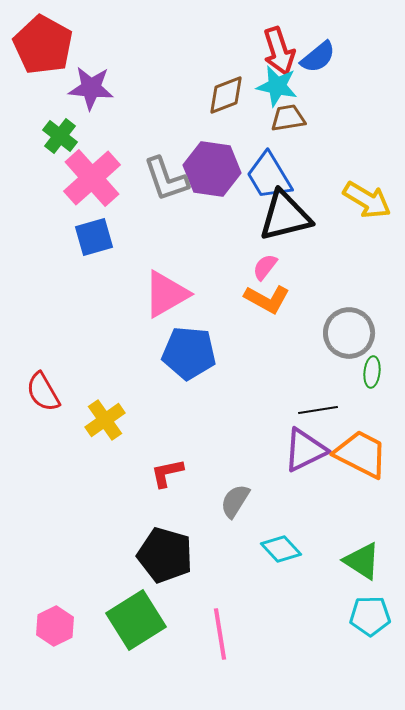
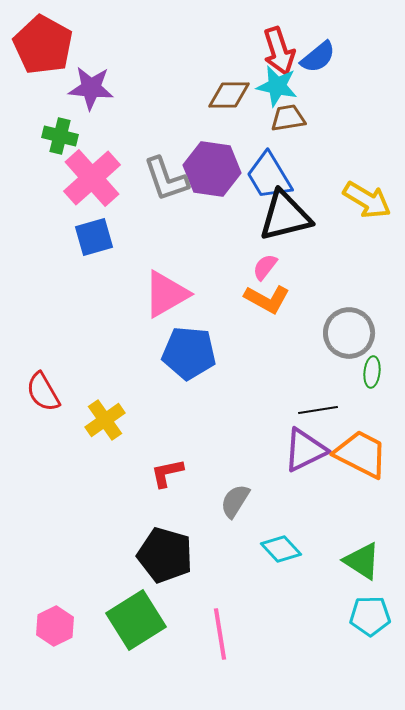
brown diamond: moved 3 px right; rotated 21 degrees clockwise
green cross: rotated 24 degrees counterclockwise
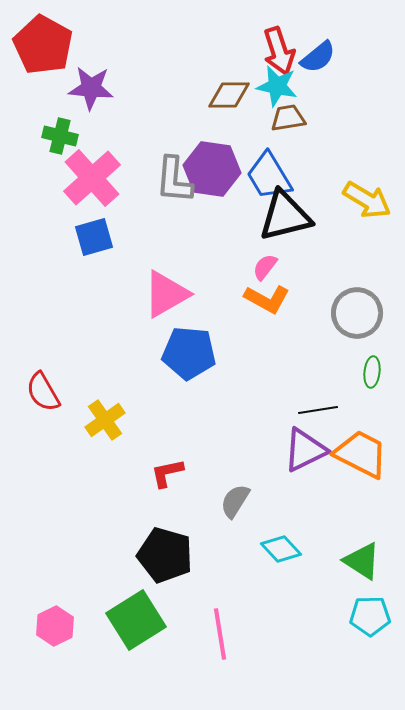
gray L-shape: moved 8 px right, 1 px down; rotated 24 degrees clockwise
gray circle: moved 8 px right, 20 px up
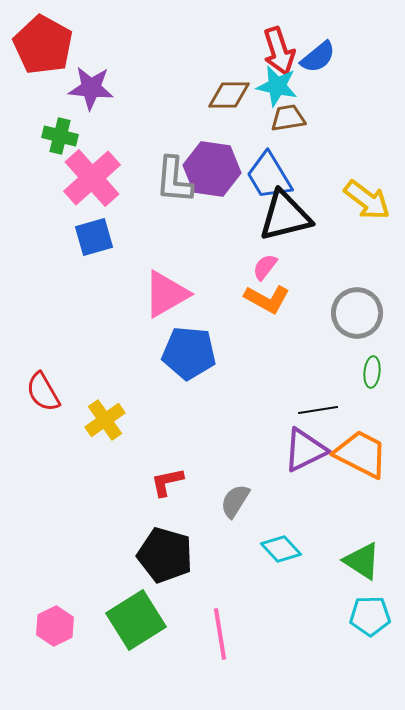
yellow arrow: rotated 6 degrees clockwise
red L-shape: moved 9 px down
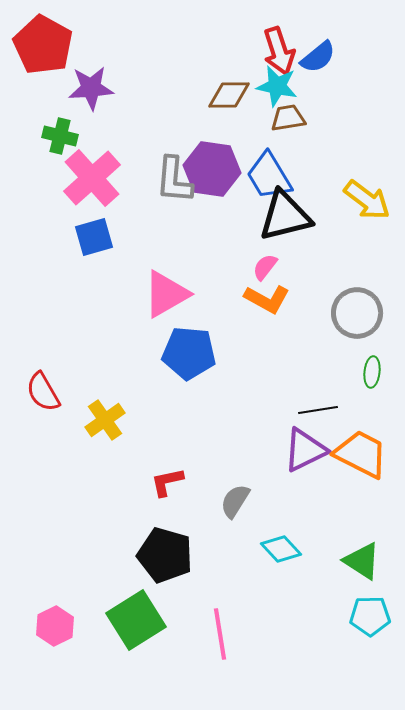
purple star: rotated 9 degrees counterclockwise
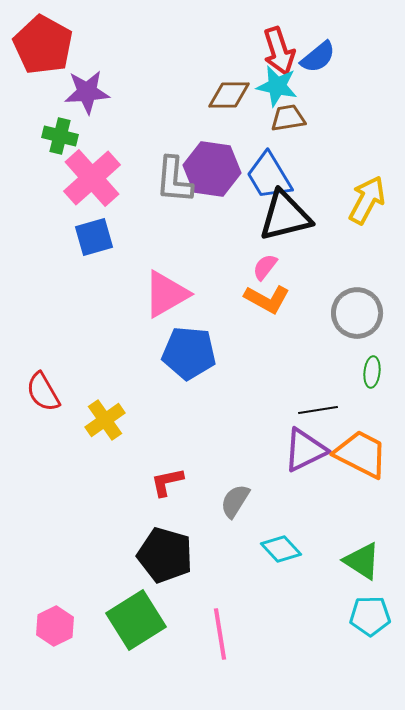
purple star: moved 4 px left, 4 px down
yellow arrow: rotated 99 degrees counterclockwise
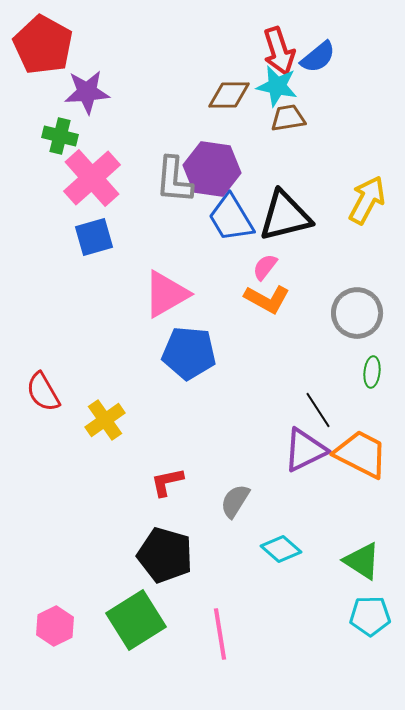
blue trapezoid: moved 38 px left, 42 px down
black line: rotated 66 degrees clockwise
cyan diamond: rotated 6 degrees counterclockwise
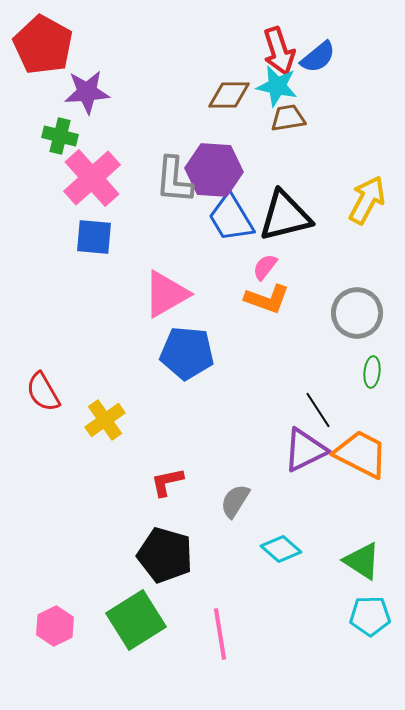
purple hexagon: moved 2 px right, 1 px down; rotated 4 degrees counterclockwise
blue square: rotated 21 degrees clockwise
orange L-shape: rotated 9 degrees counterclockwise
blue pentagon: moved 2 px left
